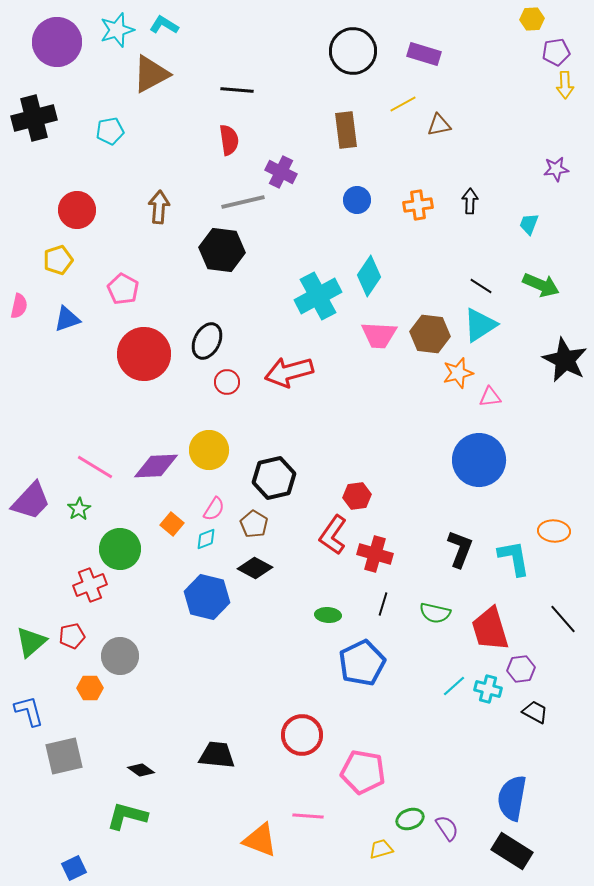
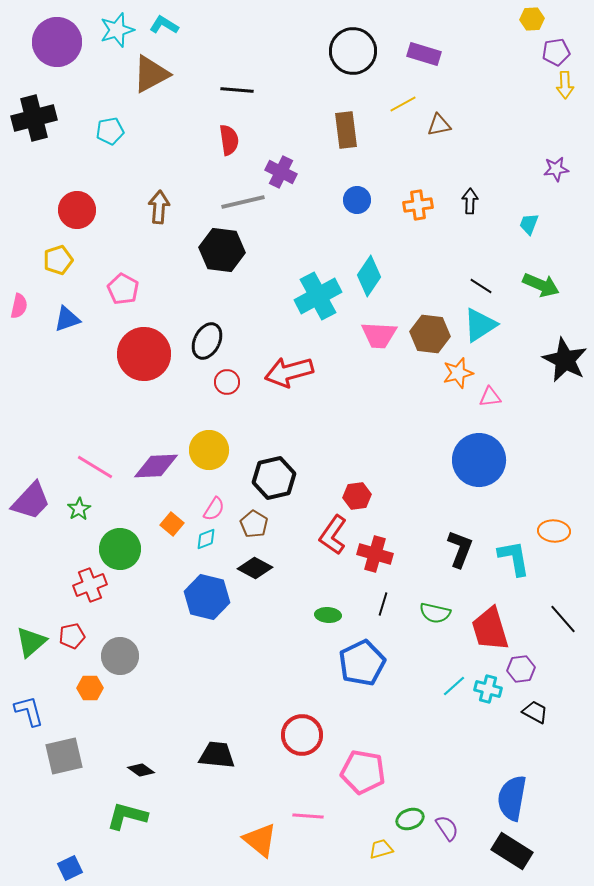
orange triangle at (260, 840): rotated 18 degrees clockwise
blue square at (74, 868): moved 4 px left
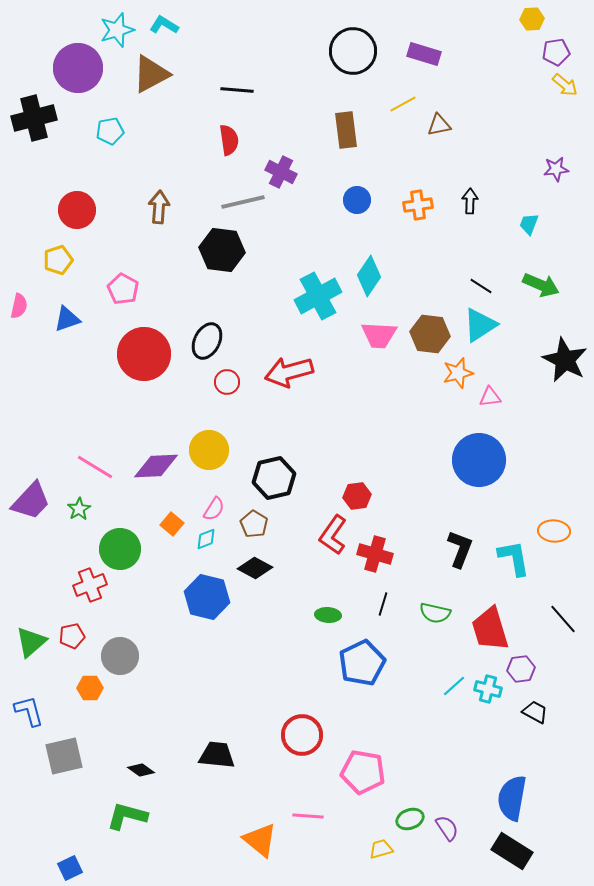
purple circle at (57, 42): moved 21 px right, 26 px down
yellow arrow at (565, 85): rotated 48 degrees counterclockwise
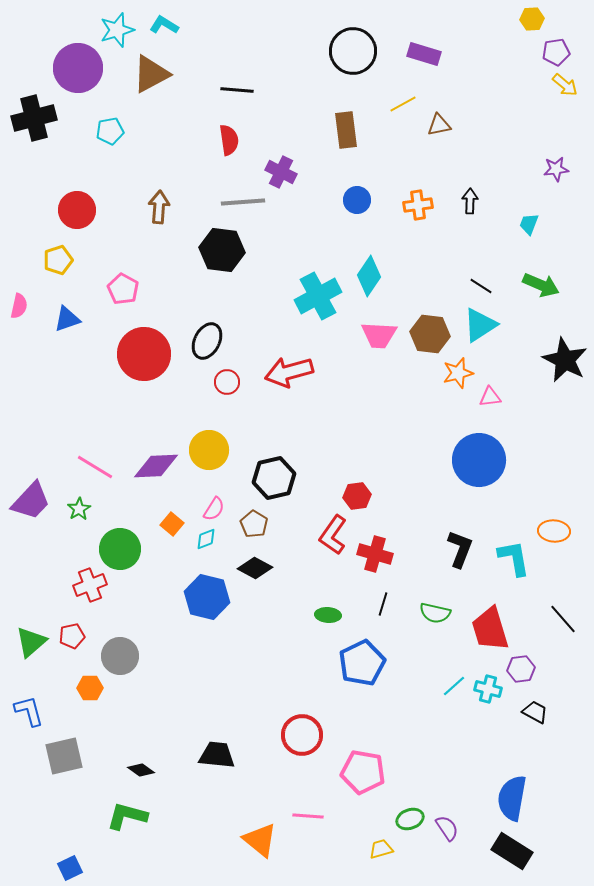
gray line at (243, 202): rotated 9 degrees clockwise
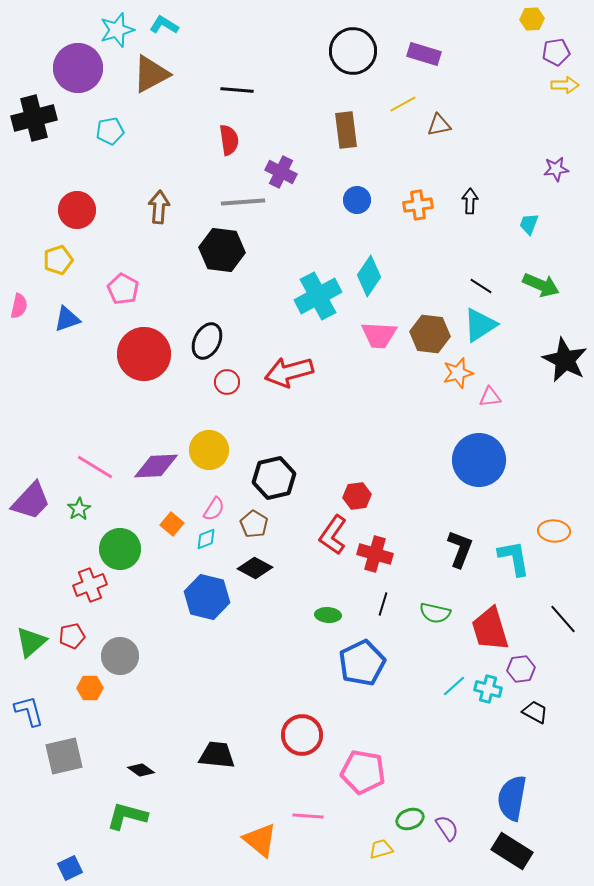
yellow arrow at (565, 85): rotated 40 degrees counterclockwise
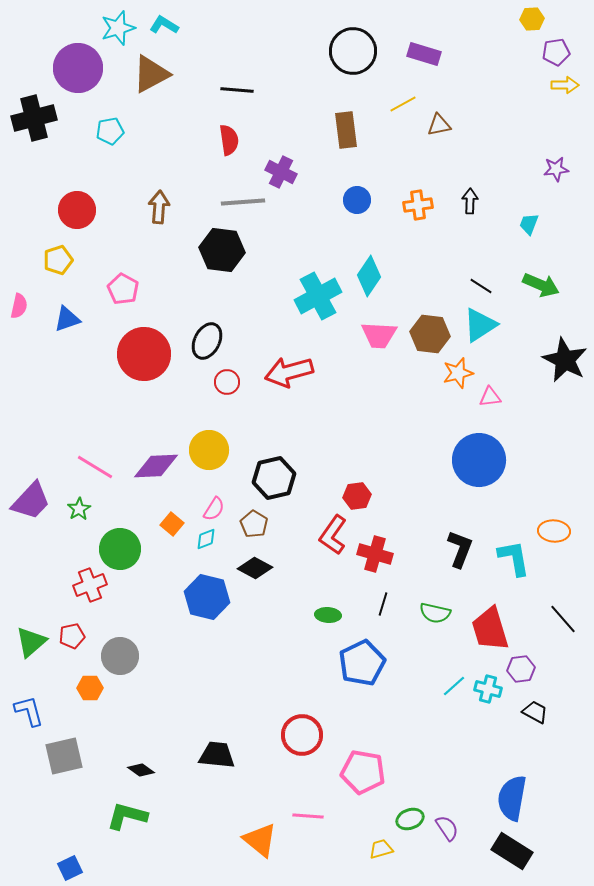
cyan star at (117, 30): moved 1 px right, 2 px up
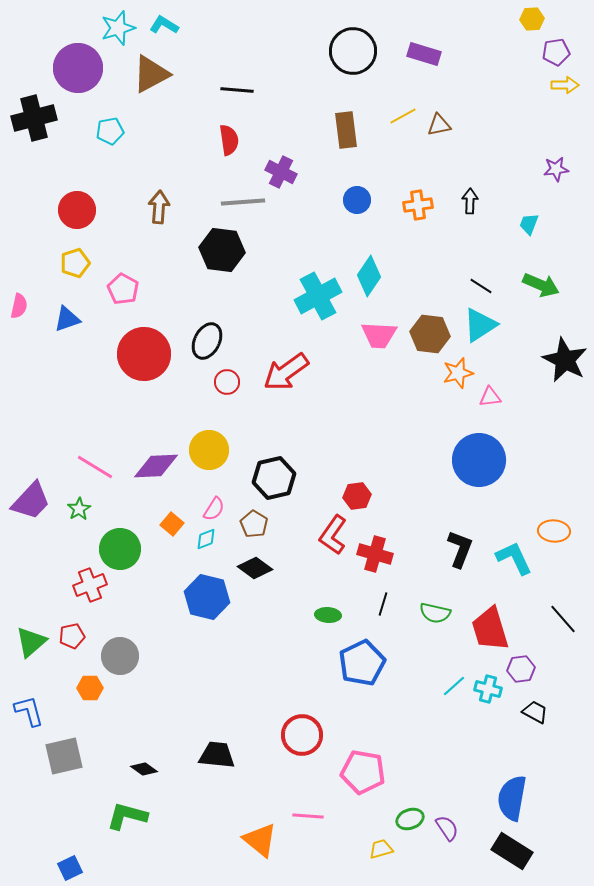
yellow line at (403, 104): moved 12 px down
yellow pentagon at (58, 260): moved 17 px right, 3 px down
red arrow at (289, 372): moved 3 px left; rotated 21 degrees counterclockwise
cyan L-shape at (514, 558): rotated 15 degrees counterclockwise
black diamond at (255, 568): rotated 8 degrees clockwise
black diamond at (141, 770): moved 3 px right, 1 px up
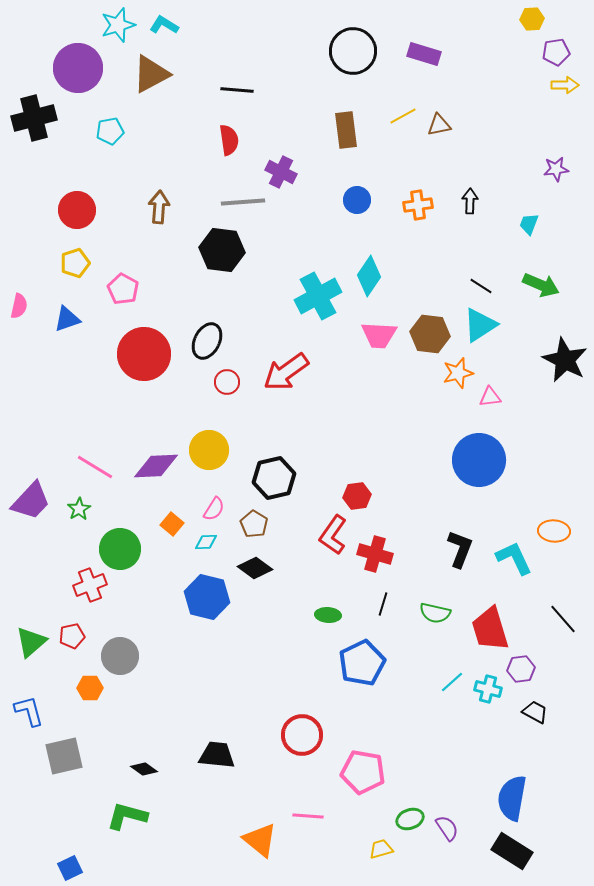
cyan star at (118, 28): moved 3 px up
cyan diamond at (206, 539): moved 3 px down; rotated 20 degrees clockwise
cyan line at (454, 686): moved 2 px left, 4 px up
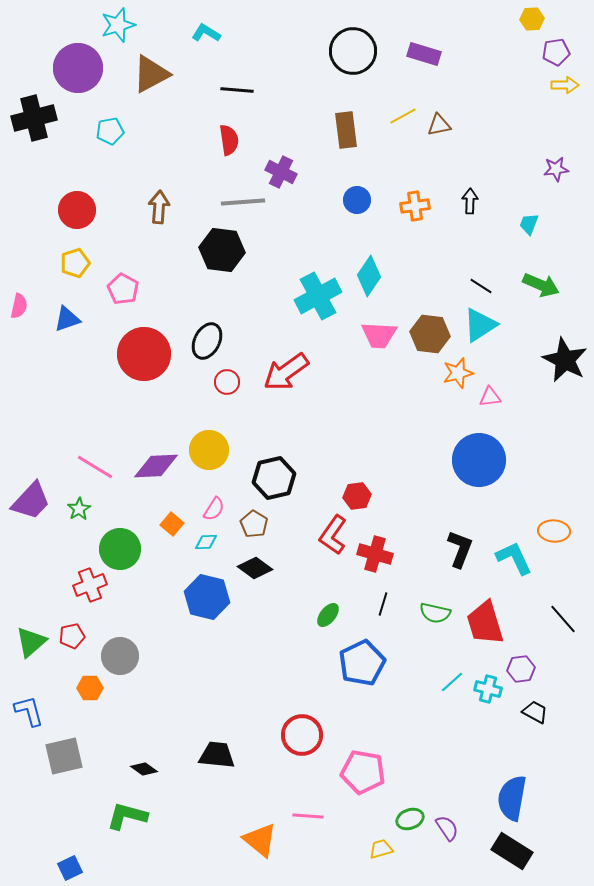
cyan L-shape at (164, 25): moved 42 px right, 8 px down
orange cross at (418, 205): moved 3 px left, 1 px down
green ellipse at (328, 615): rotated 55 degrees counterclockwise
red trapezoid at (490, 629): moved 5 px left, 6 px up
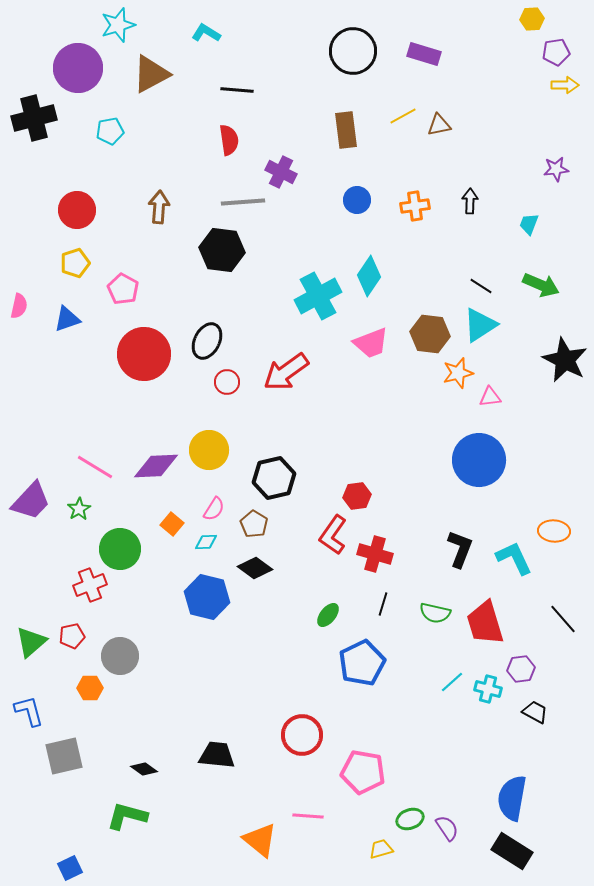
pink trapezoid at (379, 335): moved 8 px left, 8 px down; rotated 24 degrees counterclockwise
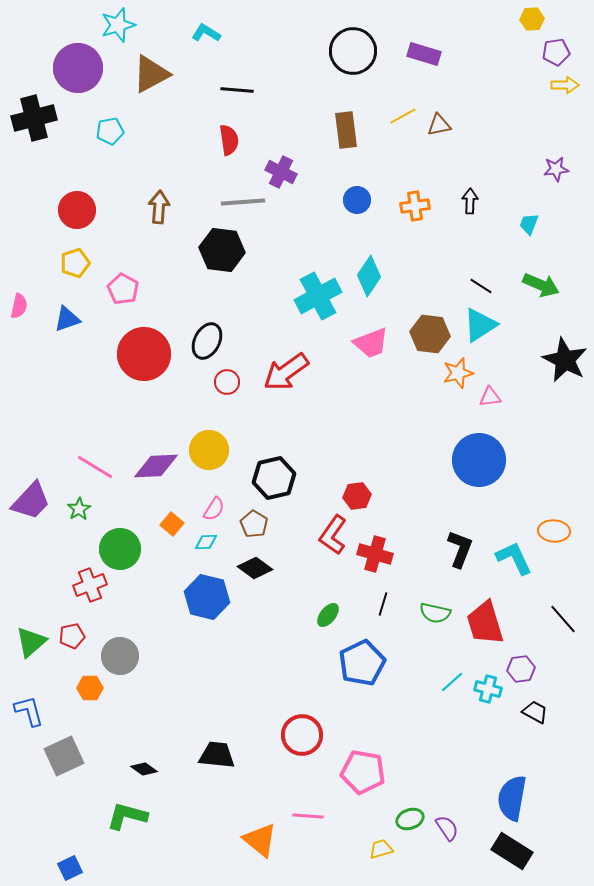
gray square at (64, 756): rotated 12 degrees counterclockwise
